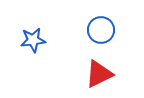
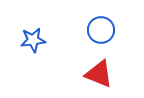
red triangle: rotated 48 degrees clockwise
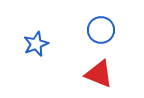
blue star: moved 3 px right, 4 px down; rotated 15 degrees counterclockwise
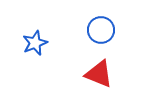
blue star: moved 1 px left, 1 px up
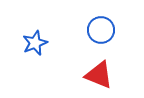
red triangle: moved 1 px down
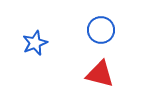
red triangle: moved 1 px right, 1 px up; rotated 8 degrees counterclockwise
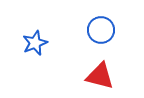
red triangle: moved 2 px down
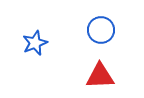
red triangle: rotated 16 degrees counterclockwise
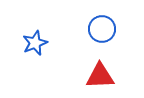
blue circle: moved 1 px right, 1 px up
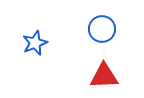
red triangle: moved 4 px right
